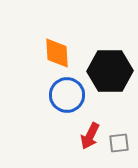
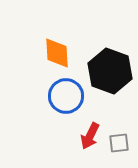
black hexagon: rotated 21 degrees clockwise
blue circle: moved 1 px left, 1 px down
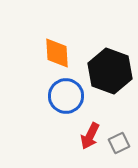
gray square: rotated 20 degrees counterclockwise
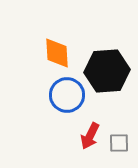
black hexagon: moved 3 px left; rotated 24 degrees counterclockwise
blue circle: moved 1 px right, 1 px up
gray square: rotated 25 degrees clockwise
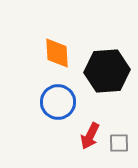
blue circle: moved 9 px left, 7 px down
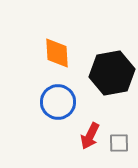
black hexagon: moved 5 px right, 2 px down; rotated 6 degrees counterclockwise
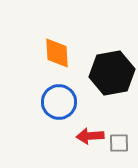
blue circle: moved 1 px right
red arrow: rotated 60 degrees clockwise
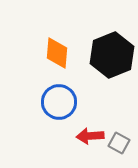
orange diamond: rotated 8 degrees clockwise
black hexagon: moved 18 px up; rotated 12 degrees counterclockwise
gray square: rotated 30 degrees clockwise
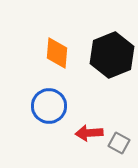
blue circle: moved 10 px left, 4 px down
red arrow: moved 1 px left, 3 px up
